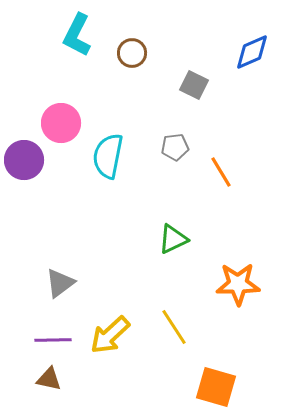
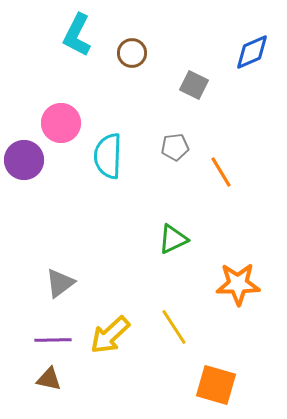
cyan semicircle: rotated 9 degrees counterclockwise
orange square: moved 2 px up
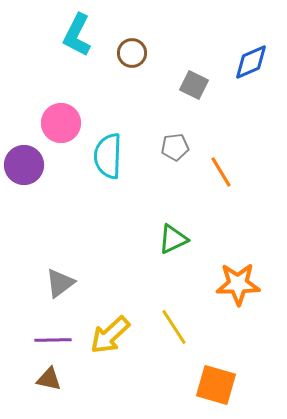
blue diamond: moved 1 px left, 10 px down
purple circle: moved 5 px down
